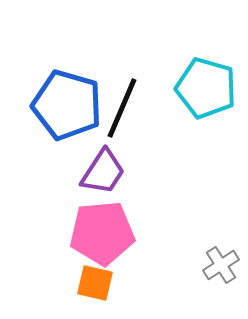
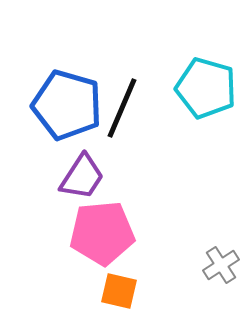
purple trapezoid: moved 21 px left, 5 px down
orange square: moved 24 px right, 8 px down
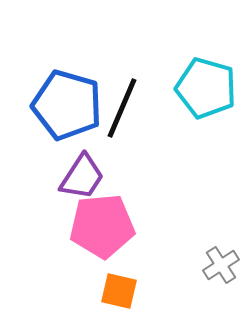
pink pentagon: moved 7 px up
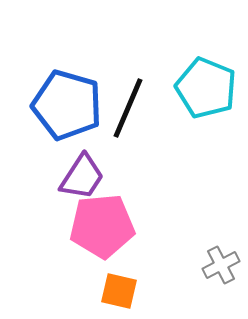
cyan pentagon: rotated 6 degrees clockwise
black line: moved 6 px right
gray cross: rotated 6 degrees clockwise
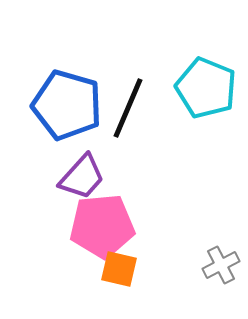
purple trapezoid: rotated 9 degrees clockwise
orange square: moved 22 px up
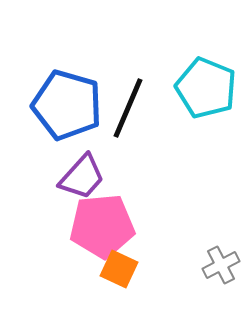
orange square: rotated 12 degrees clockwise
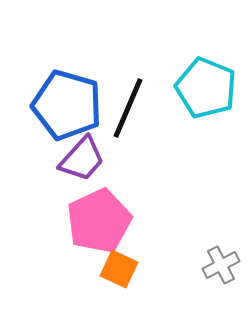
purple trapezoid: moved 18 px up
pink pentagon: moved 3 px left, 5 px up; rotated 20 degrees counterclockwise
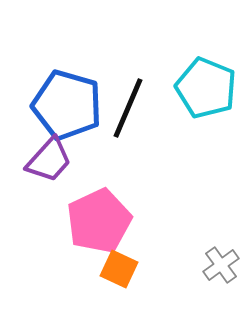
purple trapezoid: moved 33 px left, 1 px down
gray cross: rotated 9 degrees counterclockwise
